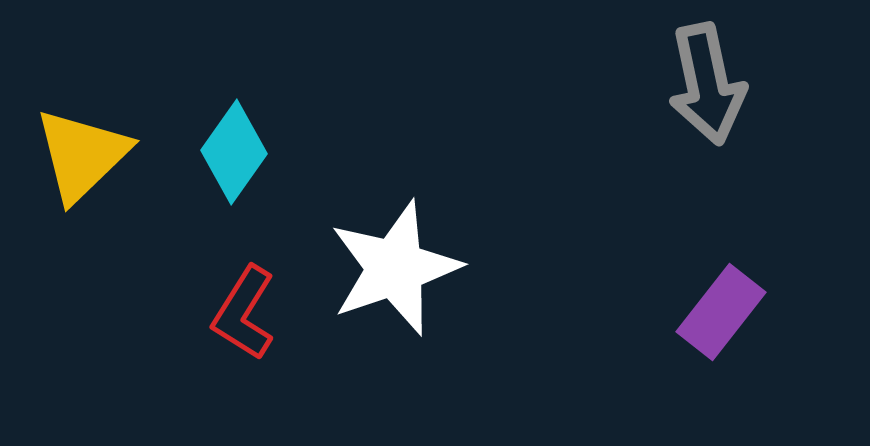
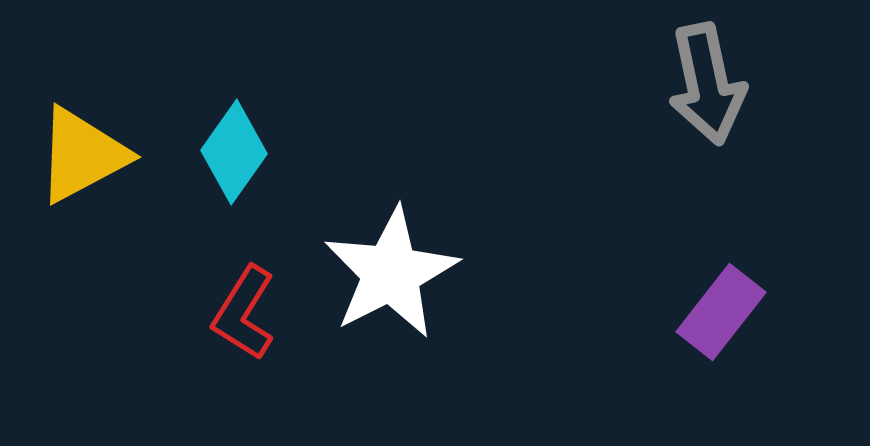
yellow triangle: rotated 16 degrees clockwise
white star: moved 4 px left, 5 px down; rotated 8 degrees counterclockwise
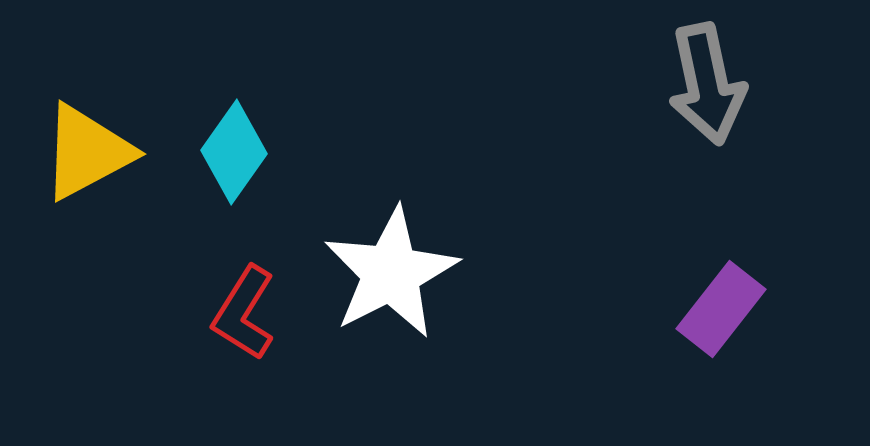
yellow triangle: moved 5 px right, 3 px up
purple rectangle: moved 3 px up
